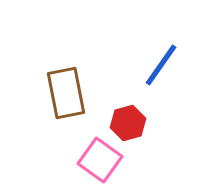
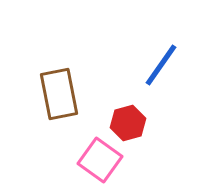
brown rectangle: moved 7 px left, 1 px down
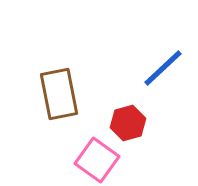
blue line: moved 2 px right, 3 px down; rotated 12 degrees clockwise
pink square: moved 3 px left
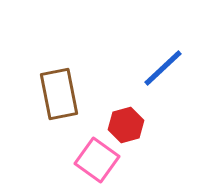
red hexagon: moved 2 px left, 2 px down
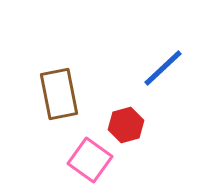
pink square: moved 7 px left
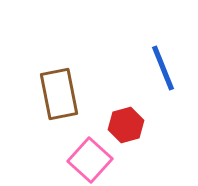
blue line: rotated 69 degrees counterclockwise
pink square: rotated 6 degrees clockwise
